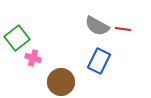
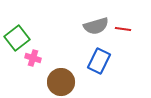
gray semicircle: moved 1 px left; rotated 45 degrees counterclockwise
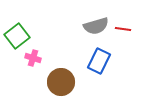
green square: moved 2 px up
